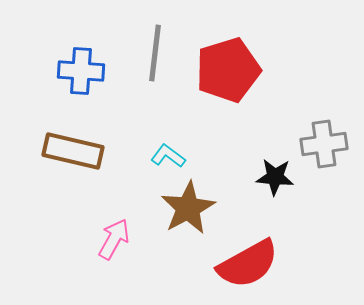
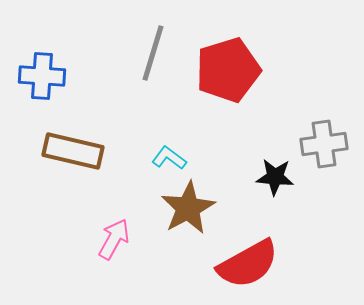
gray line: moved 2 px left; rotated 10 degrees clockwise
blue cross: moved 39 px left, 5 px down
cyan L-shape: moved 1 px right, 2 px down
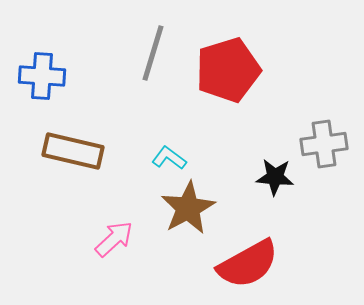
pink arrow: rotated 18 degrees clockwise
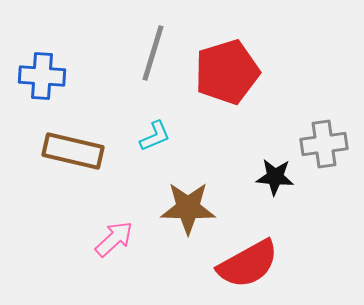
red pentagon: moved 1 px left, 2 px down
cyan L-shape: moved 14 px left, 22 px up; rotated 120 degrees clockwise
brown star: rotated 30 degrees clockwise
